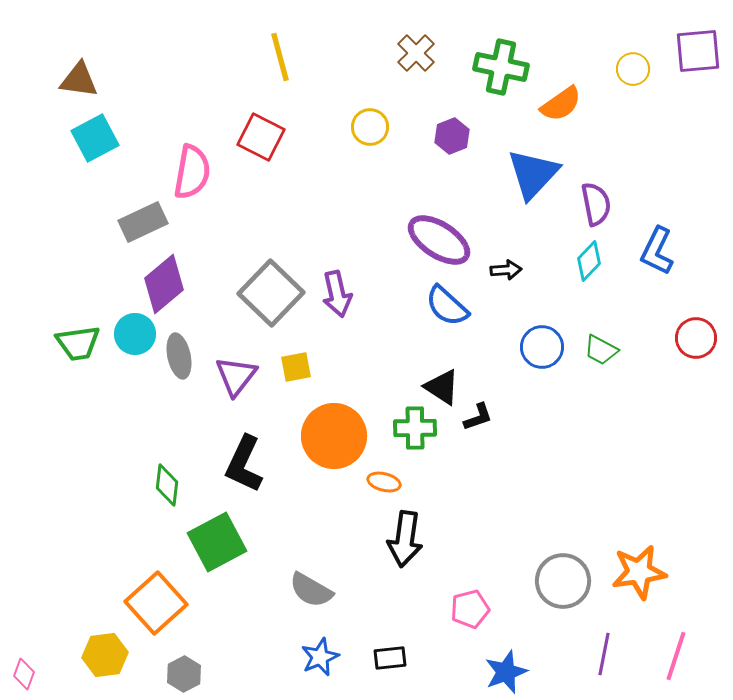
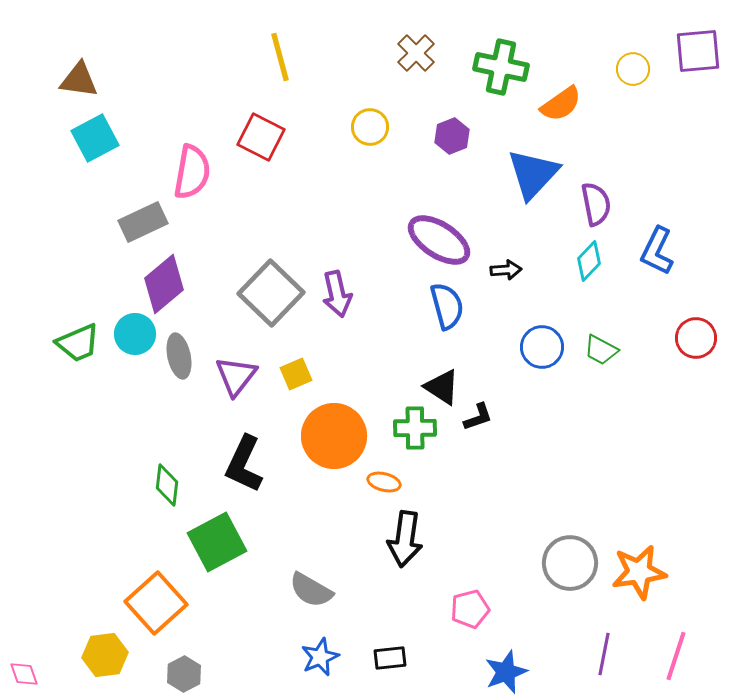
blue semicircle at (447, 306): rotated 147 degrees counterclockwise
green trapezoid at (78, 343): rotated 15 degrees counterclockwise
yellow square at (296, 367): moved 7 px down; rotated 12 degrees counterclockwise
gray circle at (563, 581): moved 7 px right, 18 px up
pink diamond at (24, 674): rotated 40 degrees counterclockwise
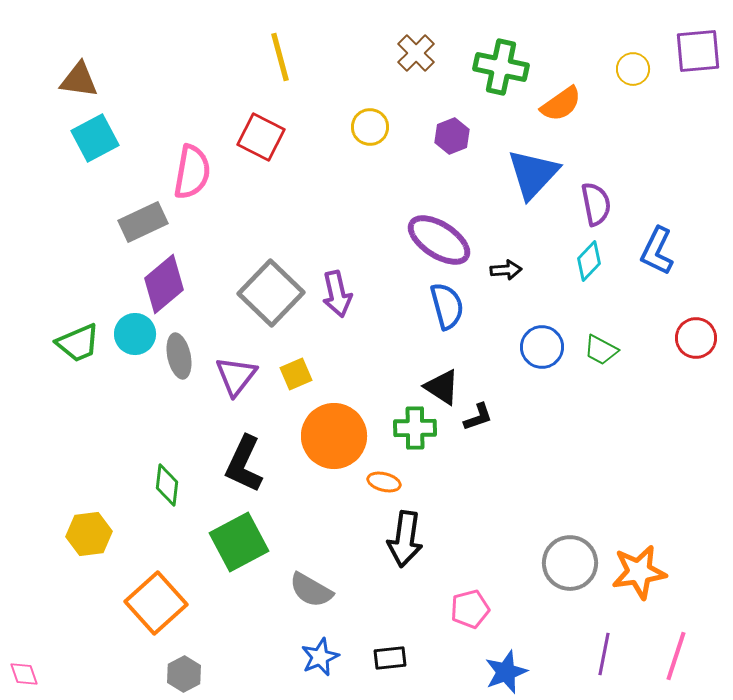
green square at (217, 542): moved 22 px right
yellow hexagon at (105, 655): moved 16 px left, 121 px up
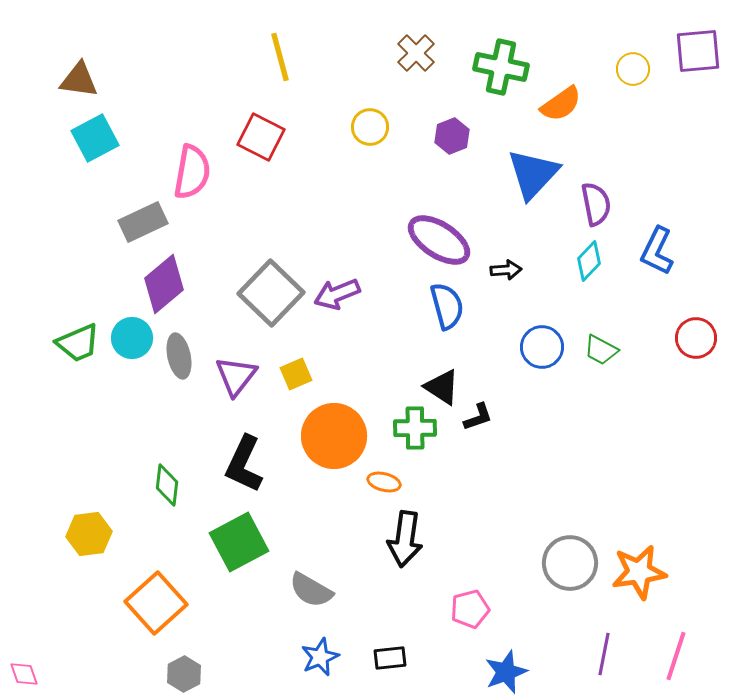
purple arrow at (337, 294): rotated 81 degrees clockwise
cyan circle at (135, 334): moved 3 px left, 4 px down
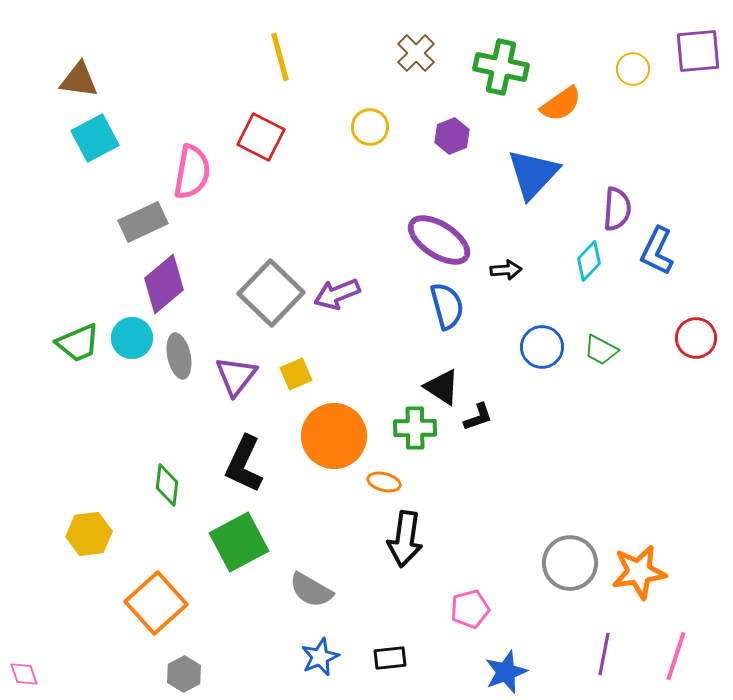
purple semicircle at (596, 204): moved 21 px right, 5 px down; rotated 15 degrees clockwise
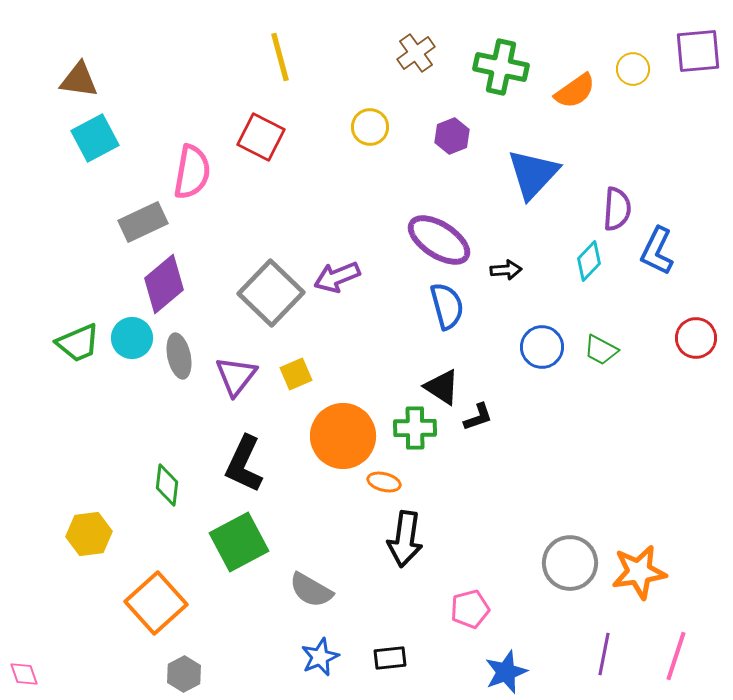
brown cross at (416, 53): rotated 9 degrees clockwise
orange semicircle at (561, 104): moved 14 px right, 13 px up
purple arrow at (337, 294): moved 17 px up
orange circle at (334, 436): moved 9 px right
